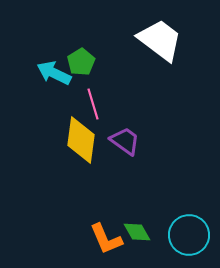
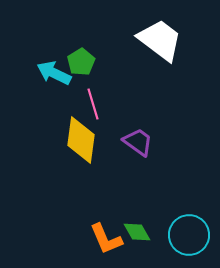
purple trapezoid: moved 13 px right, 1 px down
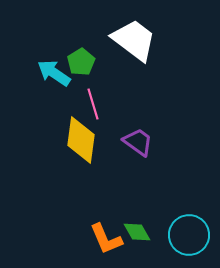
white trapezoid: moved 26 px left
cyan arrow: rotated 8 degrees clockwise
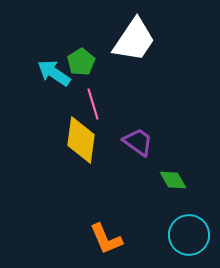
white trapezoid: rotated 87 degrees clockwise
green diamond: moved 36 px right, 52 px up
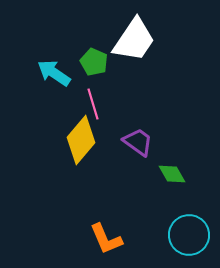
green pentagon: moved 13 px right; rotated 16 degrees counterclockwise
yellow diamond: rotated 33 degrees clockwise
green diamond: moved 1 px left, 6 px up
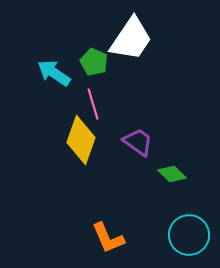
white trapezoid: moved 3 px left, 1 px up
yellow diamond: rotated 21 degrees counterclockwise
green diamond: rotated 16 degrees counterclockwise
orange L-shape: moved 2 px right, 1 px up
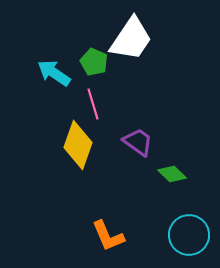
yellow diamond: moved 3 px left, 5 px down
orange L-shape: moved 2 px up
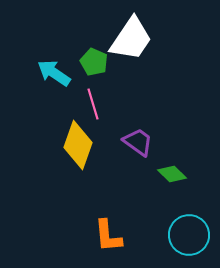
orange L-shape: rotated 18 degrees clockwise
